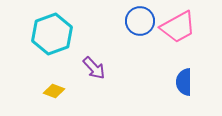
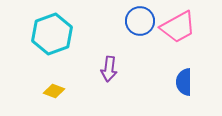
purple arrow: moved 15 px right, 1 px down; rotated 50 degrees clockwise
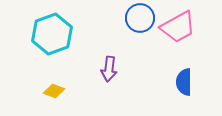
blue circle: moved 3 px up
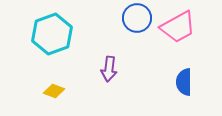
blue circle: moved 3 px left
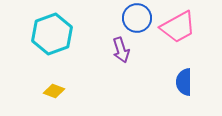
purple arrow: moved 12 px right, 19 px up; rotated 25 degrees counterclockwise
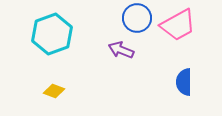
pink trapezoid: moved 2 px up
purple arrow: rotated 130 degrees clockwise
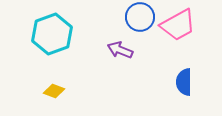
blue circle: moved 3 px right, 1 px up
purple arrow: moved 1 px left
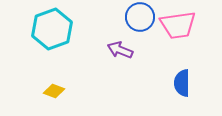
pink trapezoid: rotated 21 degrees clockwise
cyan hexagon: moved 5 px up
blue semicircle: moved 2 px left, 1 px down
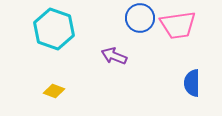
blue circle: moved 1 px down
cyan hexagon: moved 2 px right; rotated 21 degrees counterclockwise
purple arrow: moved 6 px left, 6 px down
blue semicircle: moved 10 px right
